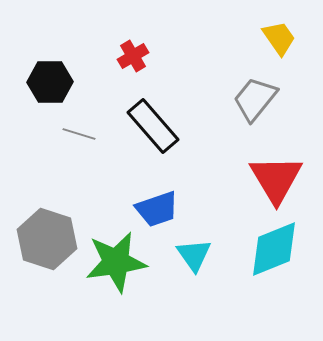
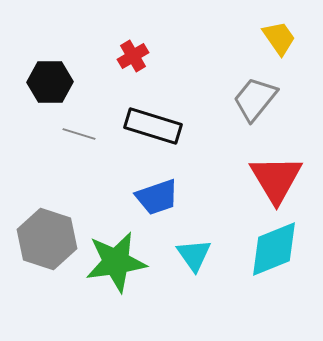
black rectangle: rotated 32 degrees counterclockwise
blue trapezoid: moved 12 px up
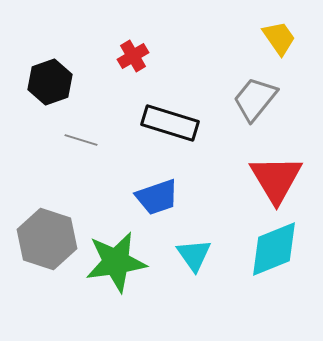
black hexagon: rotated 18 degrees counterclockwise
black rectangle: moved 17 px right, 3 px up
gray line: moved 2 px right, 6 px down
